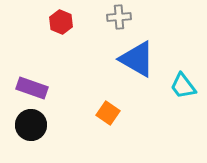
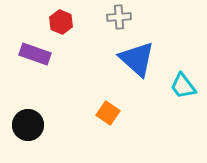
blue triangle: rotated 12 degrees clockwise
purple rectangle: moved 3 px right, 34 px up
black circle: moved 3 px left
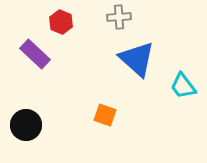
purple rectangle: rotated 24 degrees clockwise
orange square: moved 3 px left, 2 px down; rotated 15 degrees counterclockwise
black circle: moved 2 px left
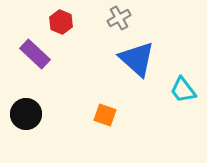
gray cross: moved 1 px down; rotated 25 degrees counterclockwise
cyan trapezoid: moved 4 px down
black circle: moved 11 px up
